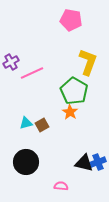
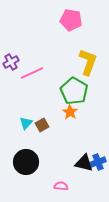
cyan triangle: rotated 32 degrees counterclockwise
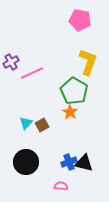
pink pentagon: moved 9 px right
blue cross: moved 29 px left
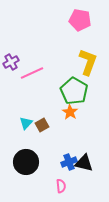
pink semicircle: rotated 80 degrees clockwise
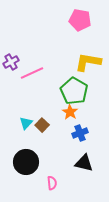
yellow L-shape: rotated 100 degrees counterclockwise
brown square: rotated 16 degrees counterclockwise
blue cross: moved 11 px right, 29 px up
pink semicircle: moved 9 px left, 3 px up
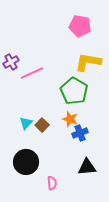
pink pentagon: moved 6 px down
orange star: moved 7 px down; rotated 14 degrees counterclockwise
black triangle: moved 3 px right, 4 px down; rotated 18 degrees counterclockwise
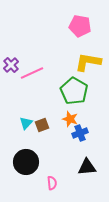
purple cross: moved 3 px down; rotated 14 degrees counterclockwise
brown square: rotated 24 degrees clockwise
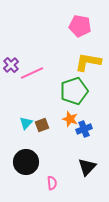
green pentagon: rotated 24 degrees clockwise
blue cross: moved 4 px right, 4 px up
black triangle: rotated 42 degrees counterclockwise
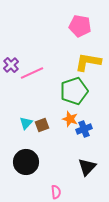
pink semicircle: moved 4 px right, 9 px down
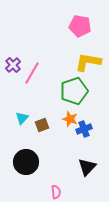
purple cross: moved 2 px right
pink line: rotated 35 degrees counterclockwise
cyan triangle: moved 4 px left, 5 px up
